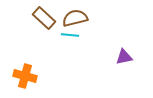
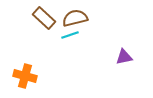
cyan line: rotated 24 degrees counterclockwise
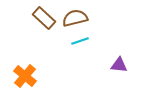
cyan line: moved 10 px right, 6 px down
purple triangle: moved 5 px left, 8 px down; rotated 18 degrees clockwise
orange cross: rotated 25 degrees clockwise
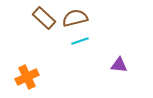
orange cross: moved 2 px right, 1 px down; rotated 25 degrees clockwise
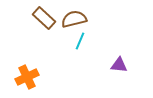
brown semicircle: moved 1 px left, 1 px down
cyan line: rotated 48 degrees counterclockwise
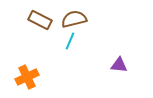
brown rectangle: moved 4 px left, 2 px down; rotated 15 degrees counterclockwise
cyan line: moved 10 px left
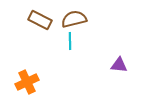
cyan line: rotated 24 degrees counterclockwise
orange cross: moved 5 px down
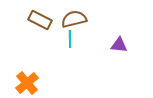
cyan line: moved 2 px up
purple triangle: moved 20 px up
orange cross: moved 1 px down; rotated 15 degrees counterclockwise
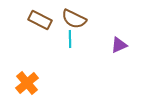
brown semicircle: rotated 140 degrees counterclockwise
purple triangle: rotated 30 degrees counterclockwise
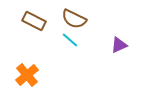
brown rectangle: moved 6 px left, 1 px down
cyan line: moved 1 px down; rotated 48 degrees counterclockwise
orange cross: moved 8 px up
